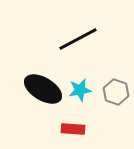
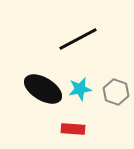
cyan star: moved 1 px up
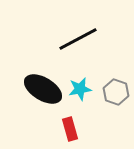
red rectangle: moved 3 px left; rotated 70 degrees clockwise
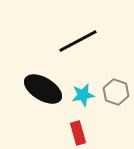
black line: moved 2 px down
cyan star: moved 3 px right, 6 px down
red rectangle: moved 8 px right, 4 px down
